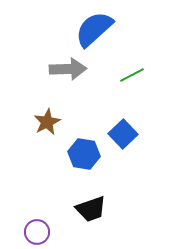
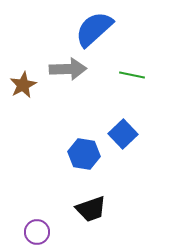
green line: rotated 40 degrees clockwise
brown star: moved 24 px left, 37 px up
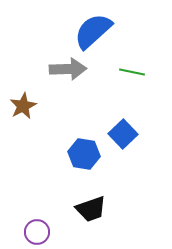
blue semicircle: moved 1 px left, 2 px down
green line: moved 3 px up
brown star: moved 21 px down
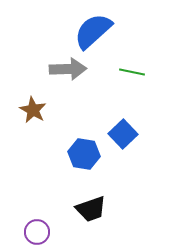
brown star: moved 10 px right, 4 px down; rotated 16 degrees counterclockwise
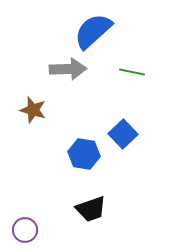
brown star: rotated 12 degrees counterclockwise
purple circle: moved 12 px left, 2 px up
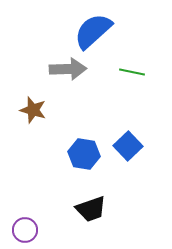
blue square: moved 5 px right, 12 px down
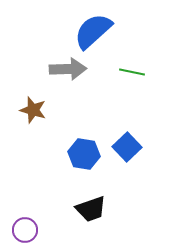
blue square: moved 1 px left, 1 px down
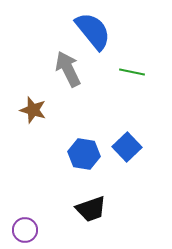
blue semicircle: rotated 93 degrees clockwise
gray arrow: rotated 114 degrees counterclockwise
